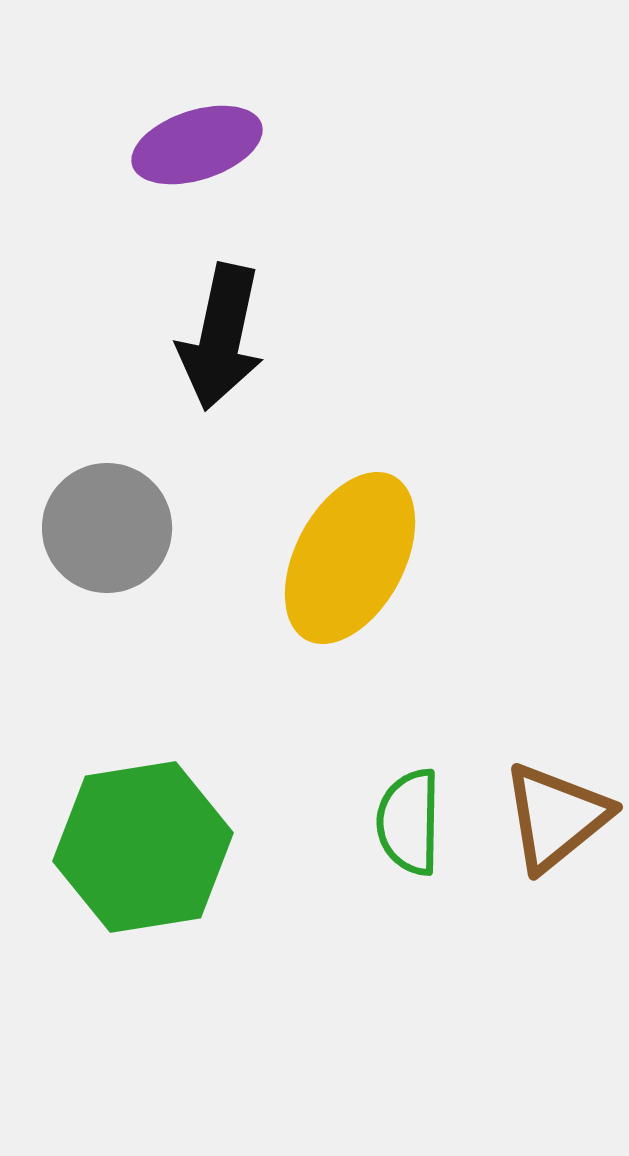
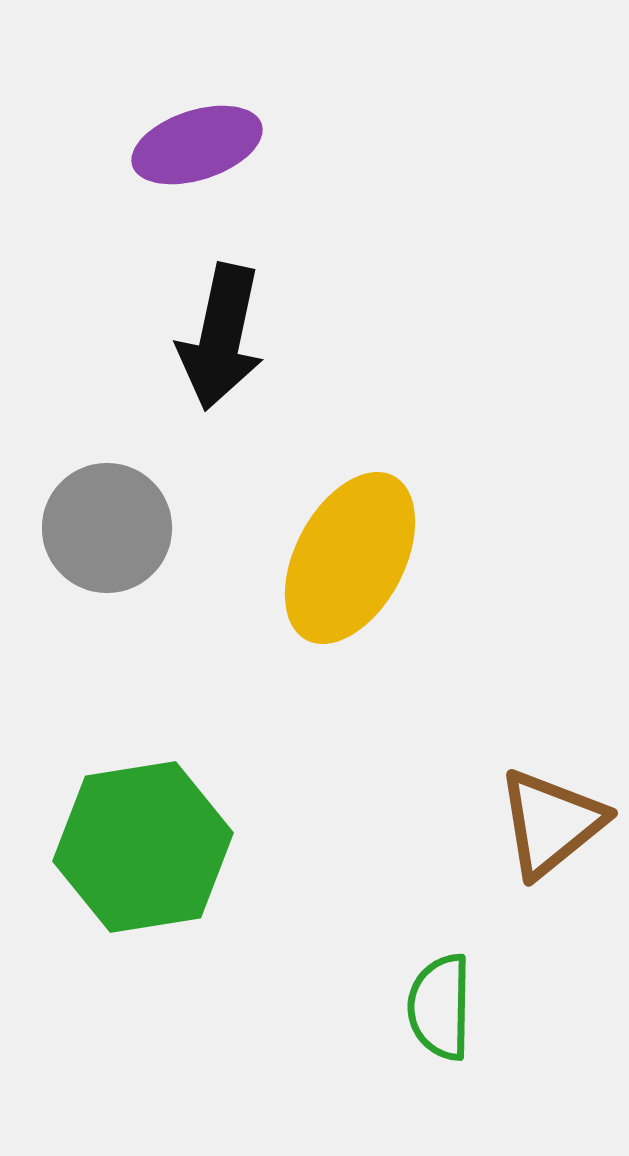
brown triangle: moved 5 px left, 6 px down
green semicircle: moved 31 px right, 185 px down
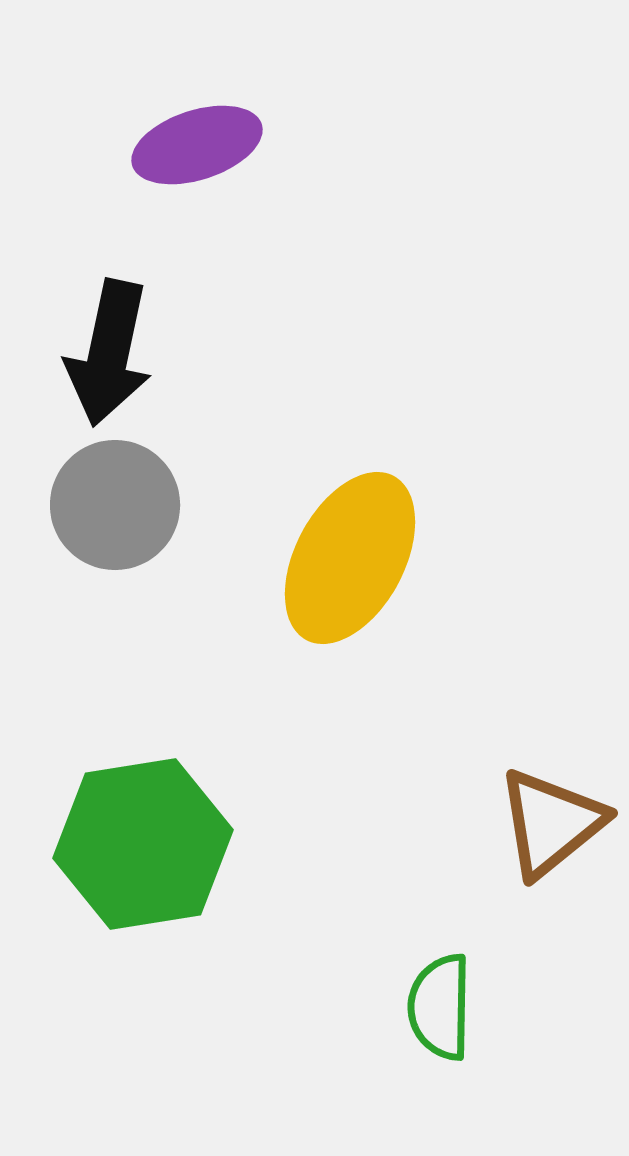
black arrow: moved 112 px left, 16 px down
gray circle: moved 8 px right, 23 px up
green hexagon: moved 3 px up
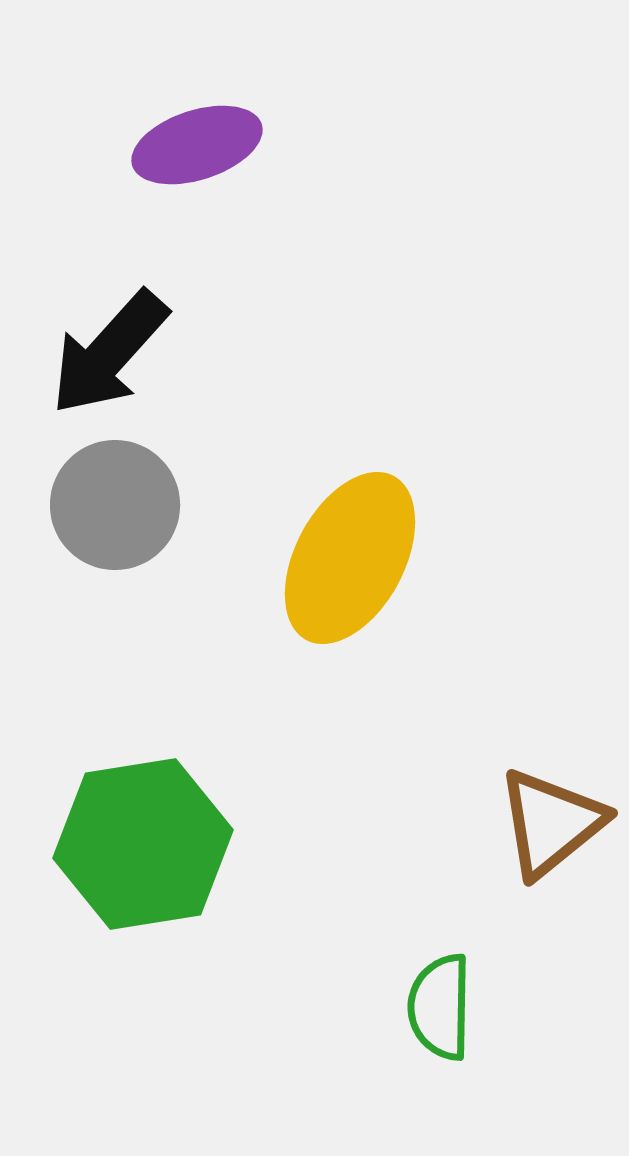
black arrow: rotated 30 degrees clockwise
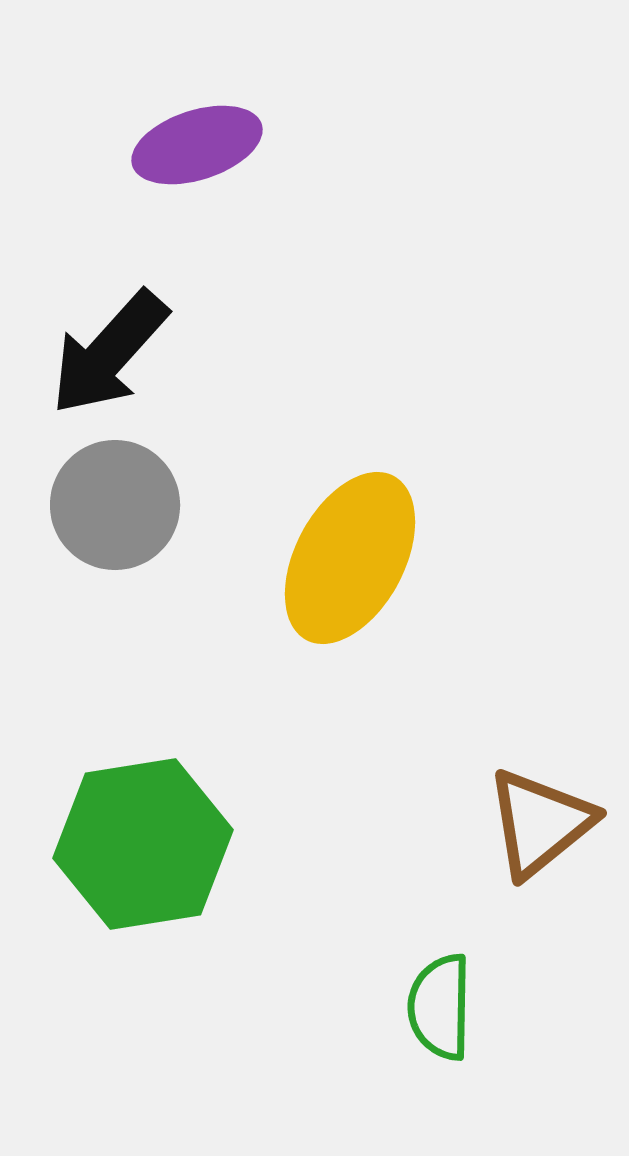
brown triangle: moved 11 px left
